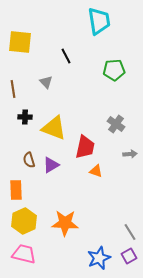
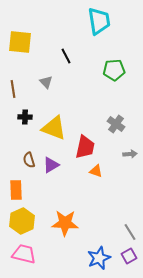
yellow hexagon: moved 2 px left
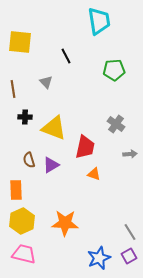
orange triangle: moved 2 px left, 3 px down
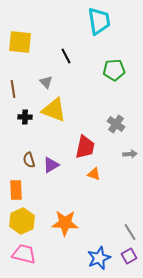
yellow triangle: moved 18 px up
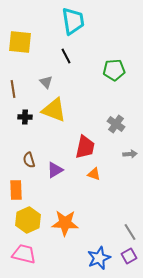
cyan trapezoid: moved 26 px left
purple triangle: moved 4 px right, 5 px down
yellow hexagon: moved 6 px right, 1 px up
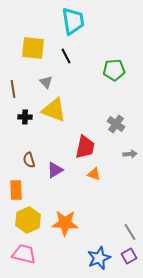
yellow square: moved 13 px right, 6 px down
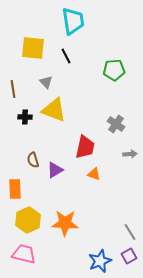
brown semicircle: moved 4 px right
orange rectangle: moved 1 px left, 1 px up
blue star: moved 1 px right, 3 px down
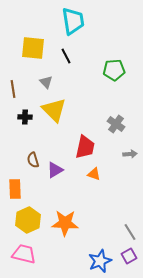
yellow triangle: rotated 24 degrees clockwise
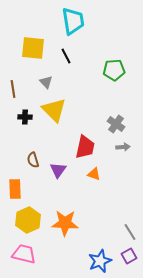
gray arrow: moved 7 px left, 7 px up
purple triangle: moved 3 px right; rotated 24 degrees counterclockwise
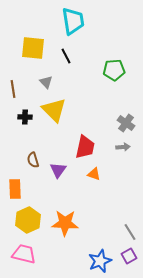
gray cross: moved 10 px right, 1 px up
